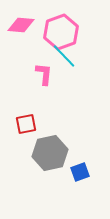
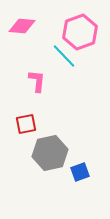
pink diamond: moved 1 px right, 1 px down
pink hexagon: moved 19 px right
pink L-shape: moved 7 px left, 7 px down
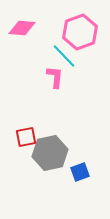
pink diamond: moved 2 px down
pink L-shape: moved 18 px right, 4 px up
red square: moved 13 px down
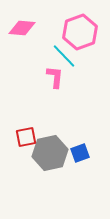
blue square: moved 19 px up
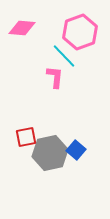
blue square: moved 4 px left, 3 px up; rotated 30 degrees counterclockwise
